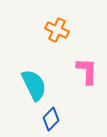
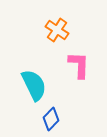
orange cross: rotated 10 degrees clockwise
pink L-shape: moved 8 px left, 6 px up
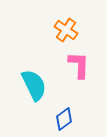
orange cross: moved 9 px right
blue diamond: moved 13 px right; rotated 10 degrees clockwise
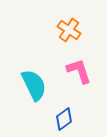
orange cross: moved 3 px right
pink L-shape: moved 6 px down; rotated 20 degrees counterclockwise
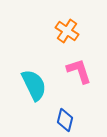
orange cross: moved 2 px left, 1 px down
blue diamond: moved 1 px right, 1 px down; rotated 40 degrees counterclockwise
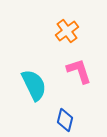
orange cross: rotated 20 degrees clockwise
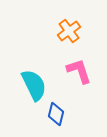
orange cross: moved 2 px right
blue diamond: moved 9 px left, 6 px up
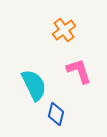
orange cross: moved 5 px left, 1 px up
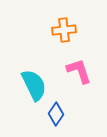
orange cross: rotated 30 degrees clockwise
blue diamond: rotated 20 degrees clockwise
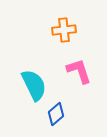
blue diamond: rotated 15 degrees clockwise
